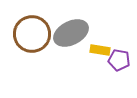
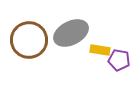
brown circle: moved 3 px left, 6 px down
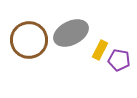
yellow rectangle: rotated 72 degrees counterclockwise
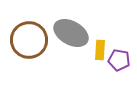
gray ellipse: rotated 56 degrees clockwise
yellow rectangle: rotated 24 degrees counterclockwise
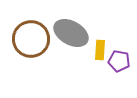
brown circle: moved 2 px right, 1 px up
purple pentagon: moved 1 px down
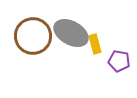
brown circle: moved 2 px right, 3 px up
yellow rectangle: moved 5 px left, 6 px up; rotated 18 degrees counterclockwise
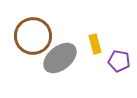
gray ellipse: moved 11 px left, 25 px down; rotated 68 degrees counterclockwise
